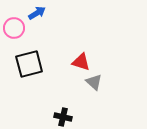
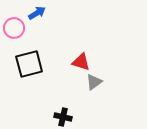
gray triangle: rotated 42 degrees clockwise
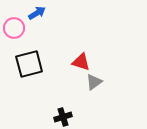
black cross: rotated 30 degrees counterclockwise
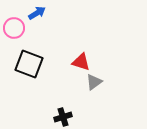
black square: rotated 36 degrees clockwise
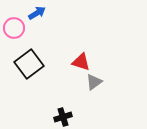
black square: rotated 32 degrees clockwise
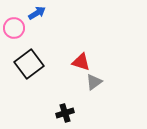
black cross: moved 2 px right, 4 px up
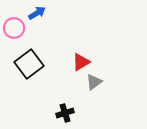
red triangle: rotated 48 degrees counterclockwise
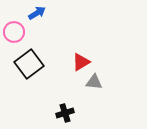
pink circle: moved 4 px down
gray triangle: rotated 42 degrees clockwise
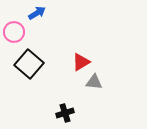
black square: rotated 12 degrees counterclockwise
